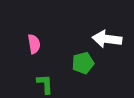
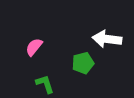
pink semicircle: moved 3 px down; rotated 132 degrees counterclockwise
green L-shape: rotated 15 degrees counterclockwise
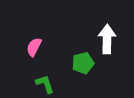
white arrow: rotated 84 degrees clockwise
pink semicircle: rotated 12 degrees counterclockwise
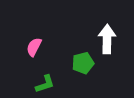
green L-shape: rotated 90 degrees clockwise
